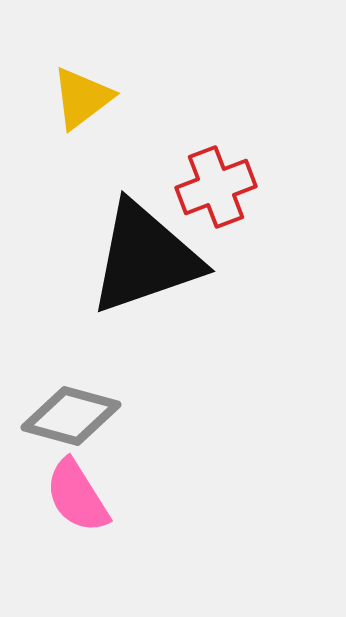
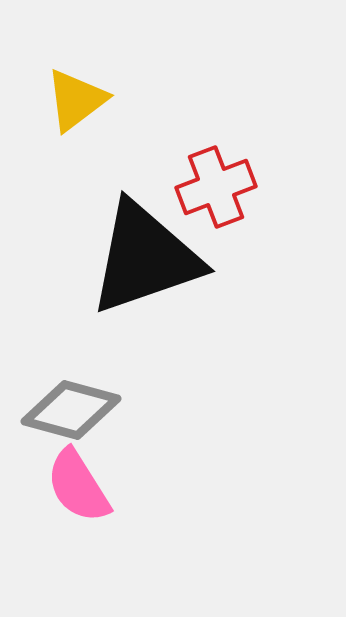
yellow triangle: moved 6 px left, 2 px down
gray diamond: moved 6 px up
pink semicircle: moved 1 px right, 10 px up
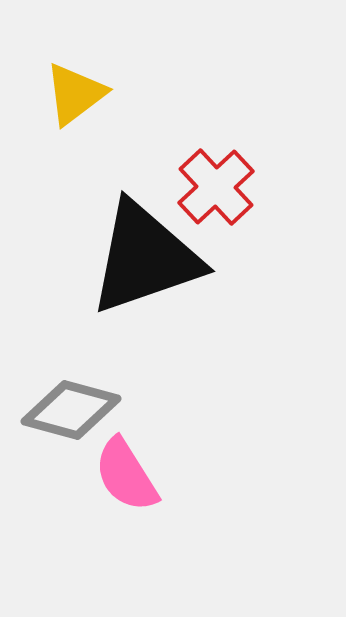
yellow triangle: moved 1 px left, 6 px up
red cross: rotated 22 degrees counterclockwise
pink semicircle: moved 48 px right, 11 px up
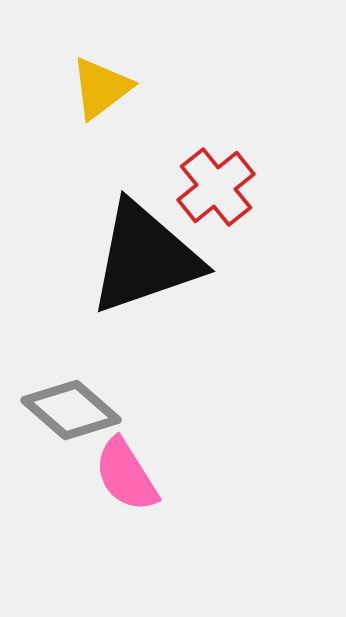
yellow triangle: moved 26 px right, 6 px up
red cross: rotated 4 degrees clockwise
gray diamond: rotated 26 degrees clockwise
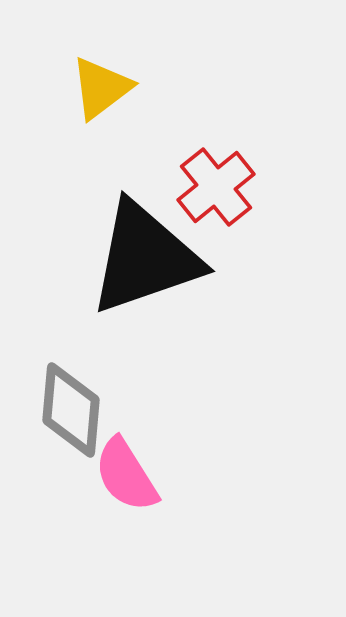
gray diamond: rotated 54 degrees clockwise
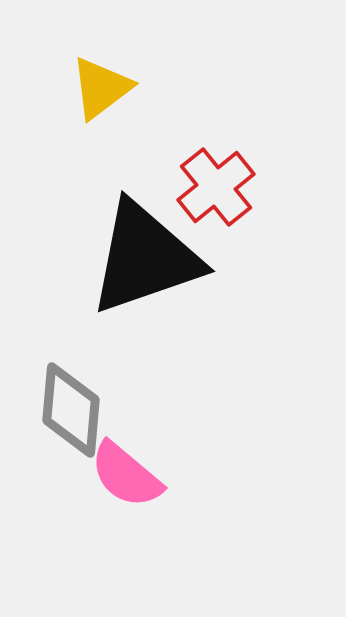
pink semicircle: rotated 18 degrees counterclockwise
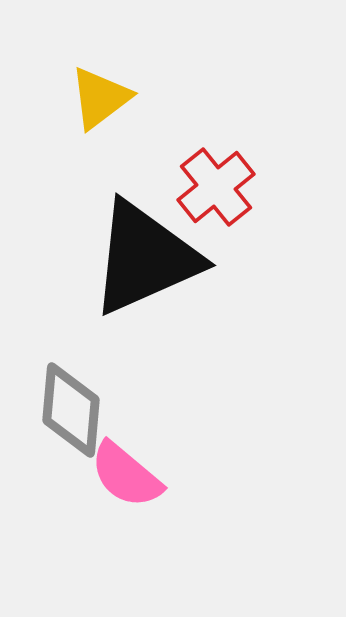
yellow triangle: moved 1 px left, 10 px down
black triangle: rotated 5 degrees counterclockwise
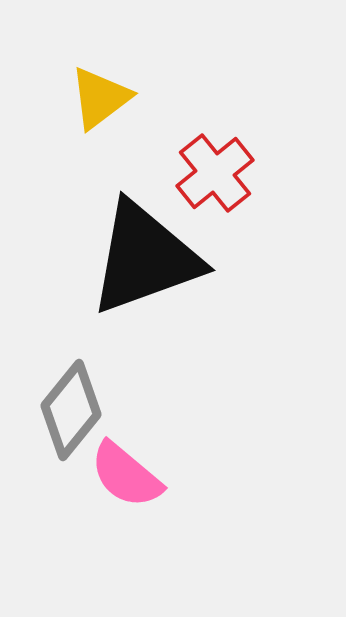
red cross: moved 1 px left, 14 px up
black triangle: rotated 4 degrees clockwise
gray diamond: rotated 34 degrees clockwise
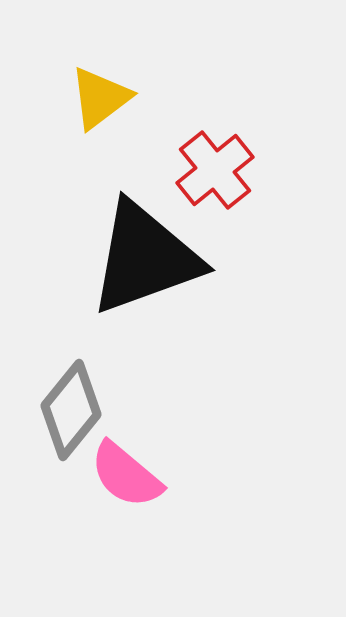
red cross: moved 3 px up
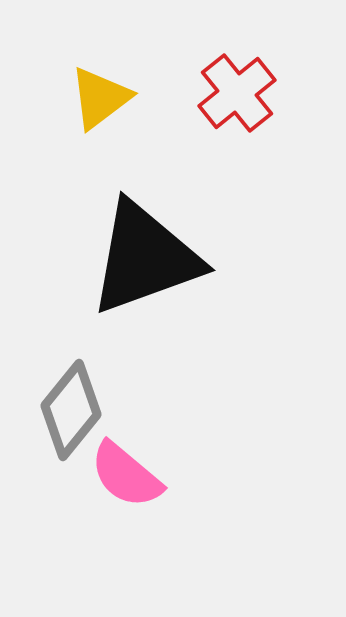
red cross: moved 22 px right, 77 px up
